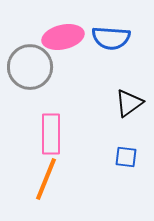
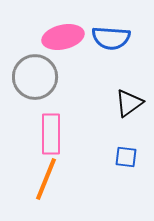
gray circle: moved 5 px right, 10 px down
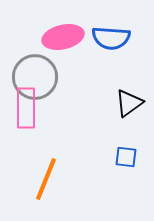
pink rectangle: moved 25 px left, 26 px up
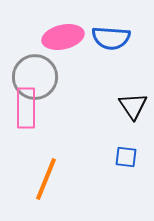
black triangle: moved 4 px right, 3 px down; rotated 28 degrees counterclockwise
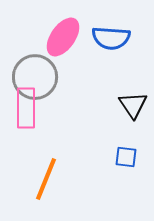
pink ellipse: rotated 42 degrees counterclockwise
black triangle: moved 1 px up
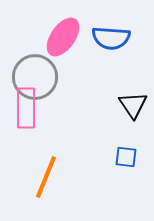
orange line: moved 2 px up
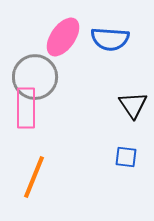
blue semicircle: moved 1 px left, 1 px down
orange line: moved 12 px left
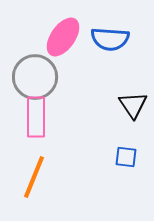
pink rectangle: moved 10 px right, 9 px down
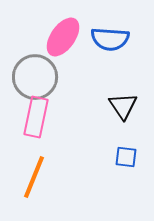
black triangle: moved 10 px left, 1 px down
pink rectangle: rotated 12 degrees clockwise
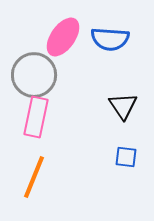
gray circle: moved 1 px left, 2 px up
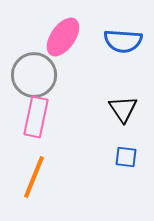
blue semicircle: moved 13 px right, 2 px down
black triangle: moved 3 px down
